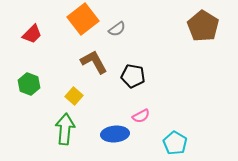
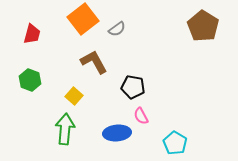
red trapezoid: rotated 30 degrees counterclockwise
black pentagon: moved 11 px down
green hexagon: moved 1 px right, 4 px up
pink semicircle: rotated 90 degrees clockwise
blue ellipse: moved 2 px right, 1 px up
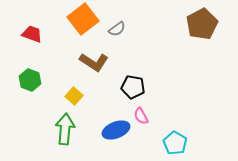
brown pentagon: moved 1 px left, 2 px up; rotated 12 degrees clockwise
red trapezoid: rotated 85 degrees counterclockwise
brown L-shape: rotated 152 degrees clockwise
blue ellipse: moved 1 px left, 3 px up; rotated 16 degrees counterclockwise
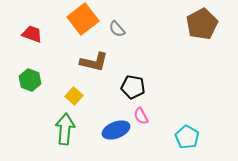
gray semicircle: rotated 84 degrees clockwise
brown L-shape: rotated 20 degrees counterclockwise
cyan pentagon: moved 12 px right, 6 px up
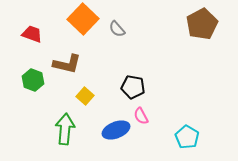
orange square: rotated 8 degrees counterclockwise
brown L-shape: moved 27 px left, 2 px down
green hexagon: moved 3 px right
yellow square: moved 11 px right
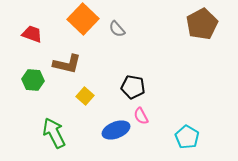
green hexagon: rotated 15 degrees counterclockwise
green arrow: moved 11 px left, 4 px down; rotated 32 degrees counterclockwise
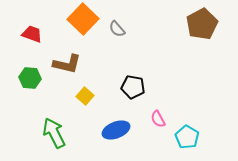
green hexagon: moved 3 px left, 2 px up
pink semicircle: moved 17 px right, 3 px down
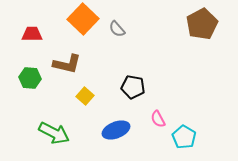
red trapezoid: rotated 20 degrees counterclockwise
green arrow: rotated 144 degrees clockwise
cyan pentagon: moved 3 px left
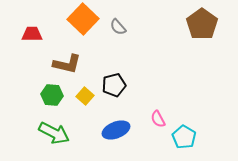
brown pentagon: rotated 8 degrees counterclockwise
gray semicircle: moved 1 px right, 2 px up
green hexagon: moved 22 px right, 17 px down
black pentagon: moved 19 px left, 2 px up; rotated 25 degrees counterclockwise
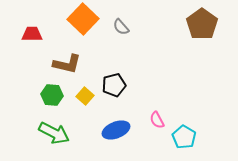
gray semicircle: moved 3 px right
pink semicircle: moved 1 px left, 1 px down
